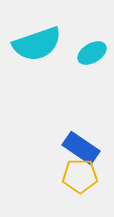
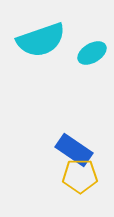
cyan semicircle: moved 4 px right, 4 px up
blue rectangle: moved 7 px left, 2 px down
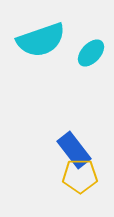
cyan ellipse: moved 1 px left; rotated 16 degrees counterclockwise
blue rectangle: rotated 18 degrees clockwise
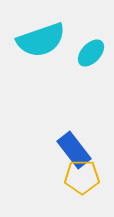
yellow pentagon: moved 2 px right, 1 px down
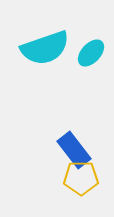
cyan semicircle: moved 4 px right, 8 px down
yellow pentagon: moved 1 px left, 1 px down
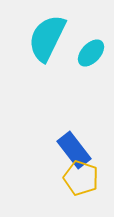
cyan semicircle: moved 2 px right, 10 px up; rotated 135 degrees clockwise
yellow pentagon: rotated 20 degrees clockwise
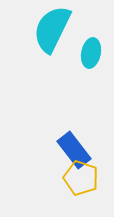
cyan semicircle: moved 5 px right, 9 px up
cyan ellipse: rotated 32 degrees counterclockwise
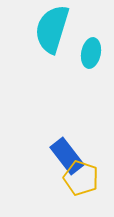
cyan semicircle: rotated 9 degrees counterclockwise
blue rectangle: moved 7 px left, 6 px down
